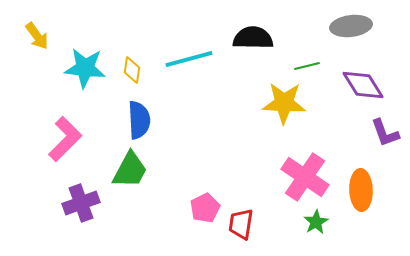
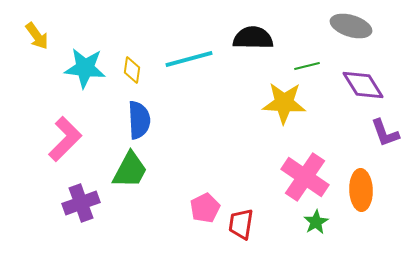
gray ellipse: rotated 24 degrees clockwise
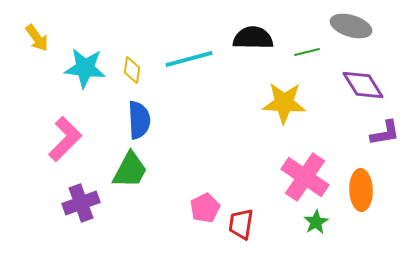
yellow arrow: moved 2 px down
green line: moved 14 px up
purple L-shape: rotated 80 degrees counterclockwise
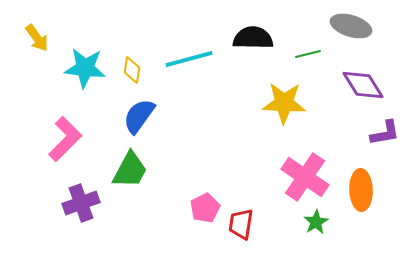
green line: moved 1 px right, 2 px down
blue semicircle: moved 4 px up; rotated 141 degrees counterclockwise
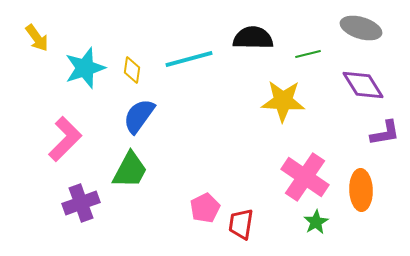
gray ellipse: moved 10 px right, 2 px down
cyan star: rotated 24 degrees counterclockwise
yellow star: moved 1 px left, 2 px up
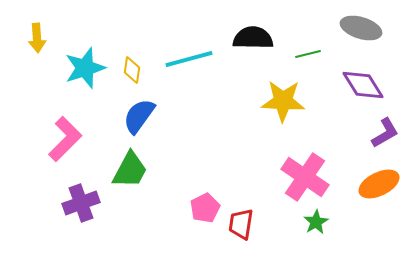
yellow arrow: rotated 32 degrees clockwise
purple L-shape: rotated 20 degrees counterclockwise
orange ellipse: moved 18 px right, 6 px up; rotated 66 degrees clockwise
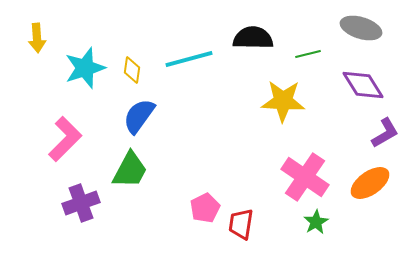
orange ellipse: moved 9 px left, 1 px up; rotated 9 degrees counterclockwise
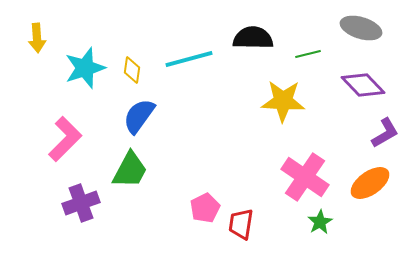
purple diamond: rotated 12 degrees counterclockwise
green star: moved 4 px right
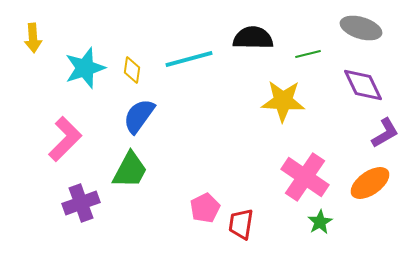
yellow arrow: moved 4 px left
purple diamond: rotated 18 degrees clockwise
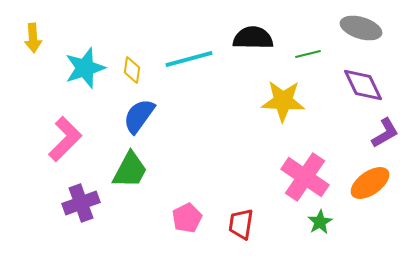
pink pentagon: moved 18 px left, 10 px down
